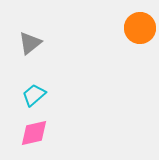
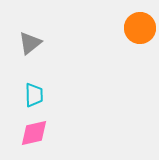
cyan trapezoid: rotated 130 degrees clockwise
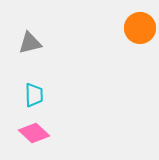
gray triangle: rotated 25 degrees clockwise
pink diamond: rotated 56 degrees clockwise
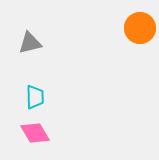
cyan trapezoid: moved 1 px right, 2 px down
pink diamond: moved 1 px right; rotated 16 degrees clockwise
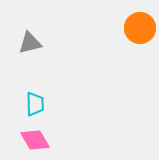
cyan trapezoid: moved 7 px down
pink diamond: moved 7 px down
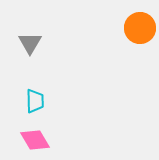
gray triangle: rotated 45 degrees counterclockwise
cyan trapezoid: moved 3 px up
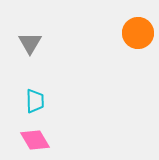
orange circle: moved 2 px left, 5 px down
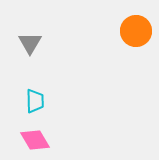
orange circle: moved 2 px left, 2 px up
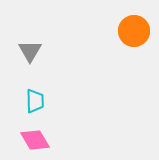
orange circle: moved 2 px left
gray triangle: moved 8 px down
